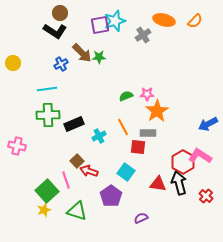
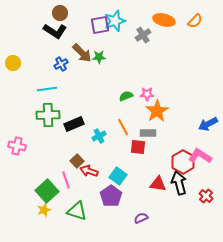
cyan square: moved 8 px left, 4 px down
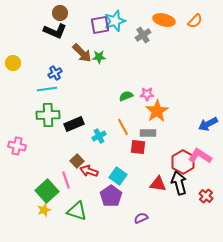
black L-shape: rotated 10 degrees counterclockwise
blue cross: moved 6 px left, 9 px down
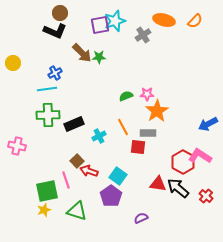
black arrow: moved 1 px left, 5 px down; rotated 35 degrees counterclockwise
green square: rotated 30 degrees clockwise
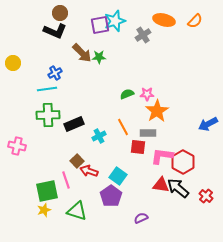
green semicircle: moved 1 px right, 2 px up
pink L-shape: moved 38 px left; rotated 25 degrees counterclockwise
red triangle: moved 3 px right, 1 px down
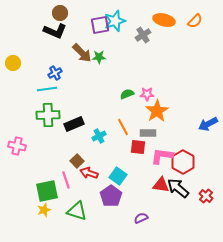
red arrow: moved 2 px down
